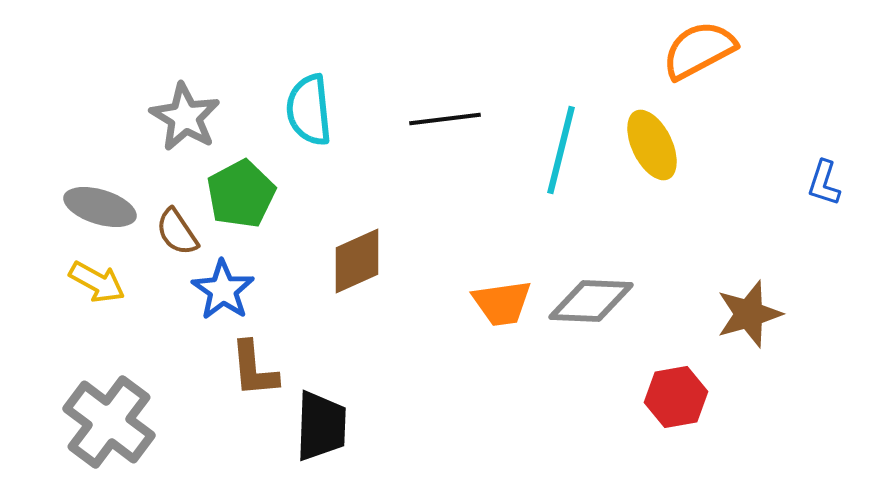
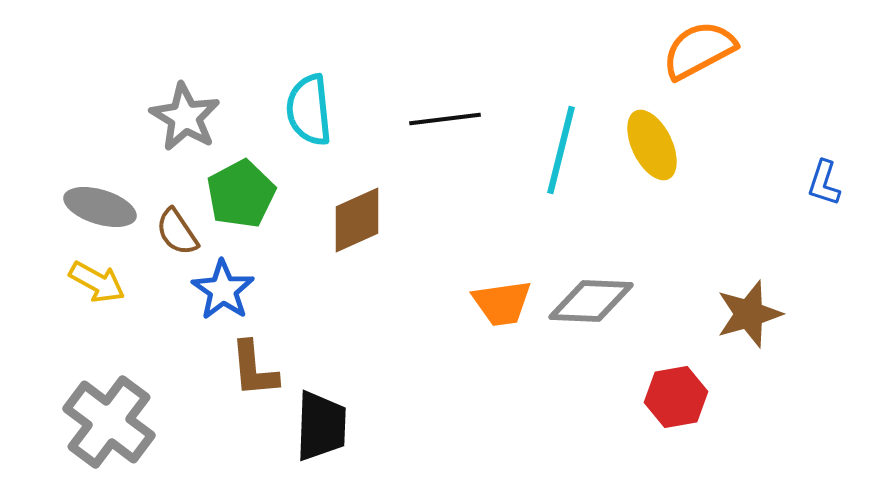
brown diamond: moved 41 px up
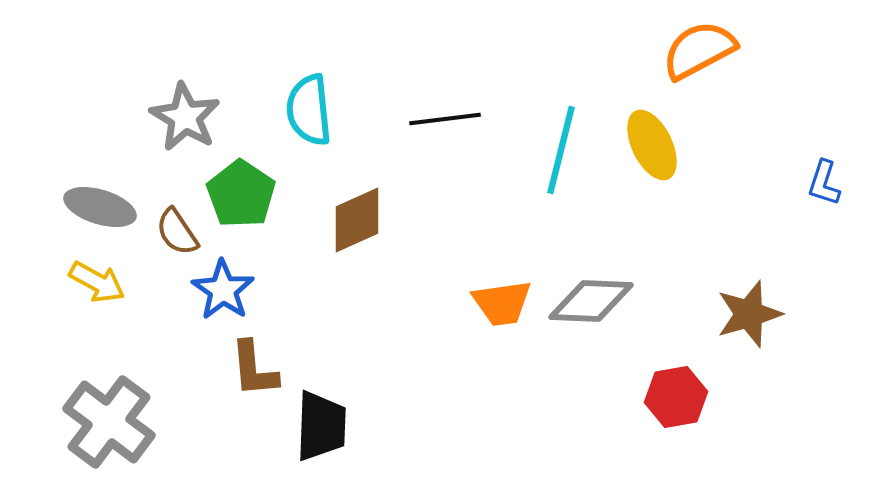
green pentagon: rotated 10 degrees counterclockwise
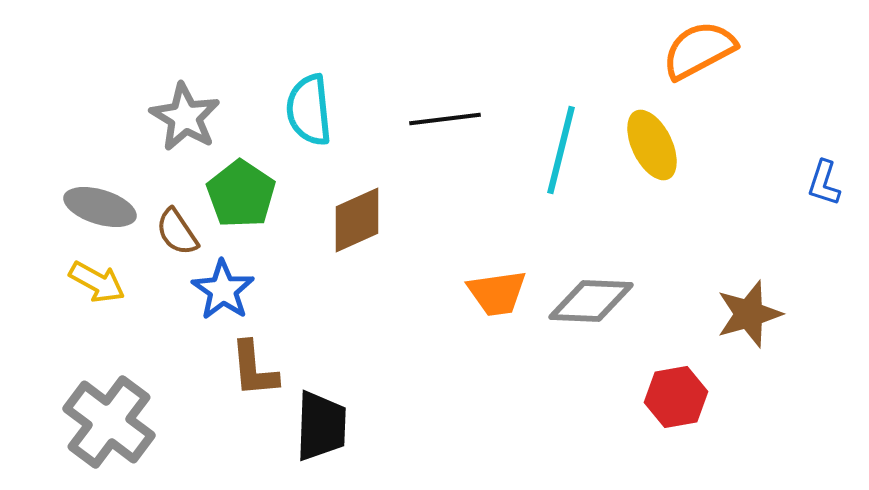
orange trapezoid: moved 5 px left, 10 px up
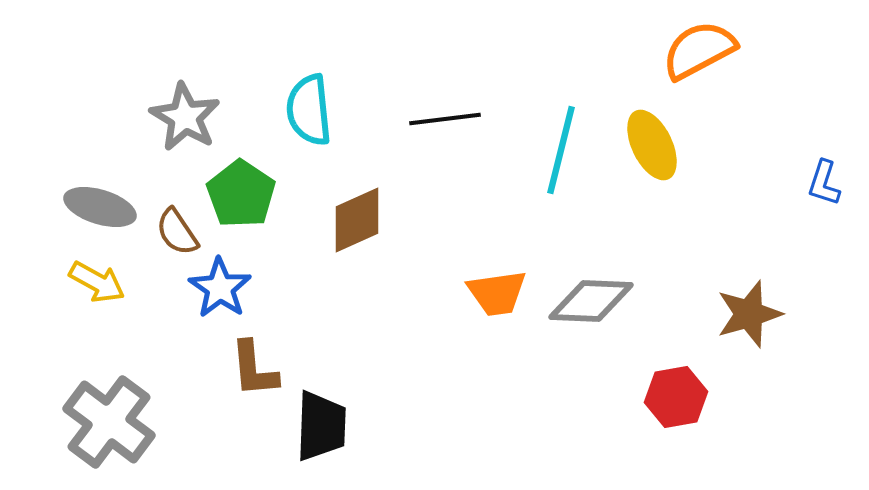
blue star: moved 3 px left, 2 px up
